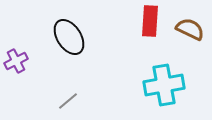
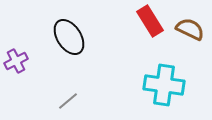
red rectangle: rotated 36 degrees counterclockwise
cyan cross: rotated 18 degrees clockwise
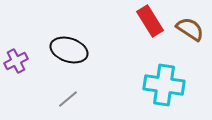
brown semicircle: rotated 8 degrees clockwise
black ellipse: moved 13 px down; rotated 39 degrees counterclockwise
gray line: moved 2 px up
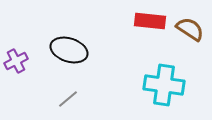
red rectangle: rotated 52 degrees counterclockwise
